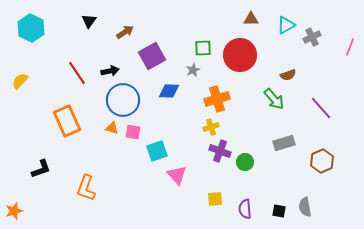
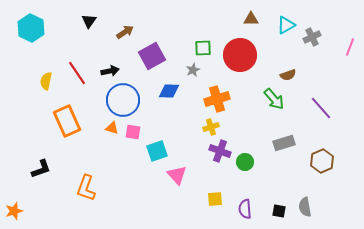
yellow semicircle: moved 26 px right; rotated 30 degrees counterclockwise
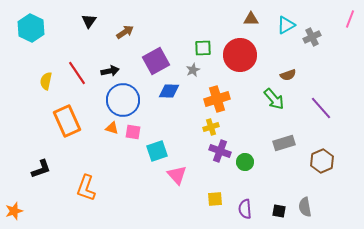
pink line: moved 28 px up
purple square: moved 4 px right, 5 px down
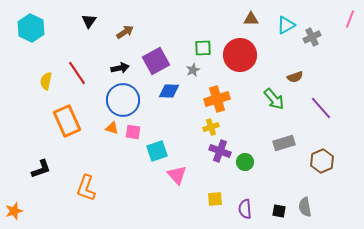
black arrow: moved 10 px right, 3 px up
brown semicircle: moved 7 px right, 2 px down
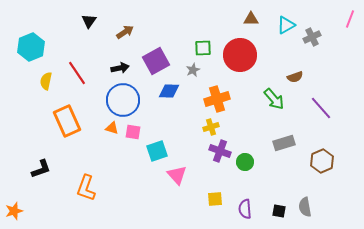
cyan hexagon: moved 19 px down; rotated 12 degrees clockwise
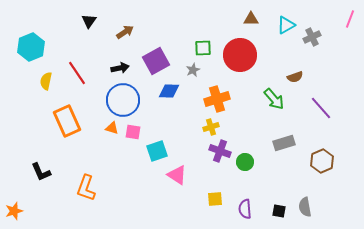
black L-shape: moved 3 px down; rotated 85 degrees clockwise
pink triangle: rotated 15 degrees counterclockwise
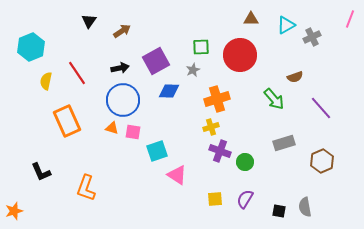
brown arrow: moved 3 px left, 1 px up
green square: moved 2 px left, 1 px up
purple semicircle: moved 10 px up; rotated 36 degrees clockwise
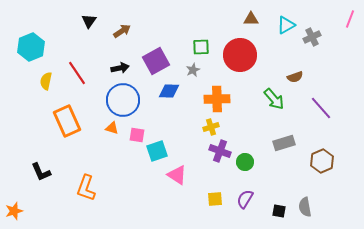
orange cross: rotated 15 degrees clockwise
pink square: moved 4 px right, 3 px down
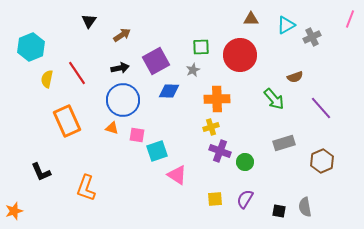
brown arrow: moved 4 px down
yellow semicircle: moved 1 px right, 2 px up
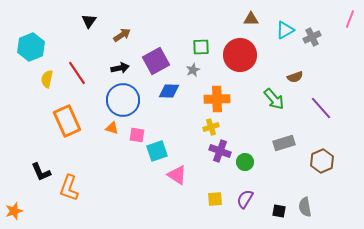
cyan triangle: moved 1 px left, 5 px down
orange L-shape: moved 17 px left
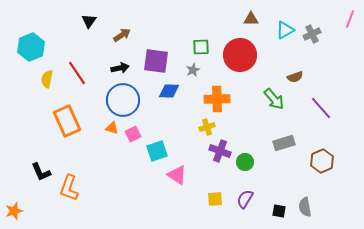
gray cross: moved 3 px up
purple square: rotated 36 degrees clockwise
yellow cross: moved 4 px left
pink square: moved 4 px left, 1 px up; rotated 35 degrees counterclockwise
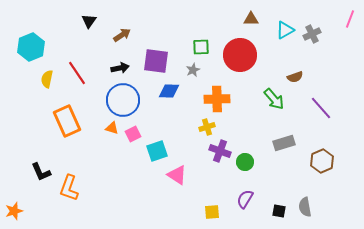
yellow square: moved 3 px left, 13 px down
